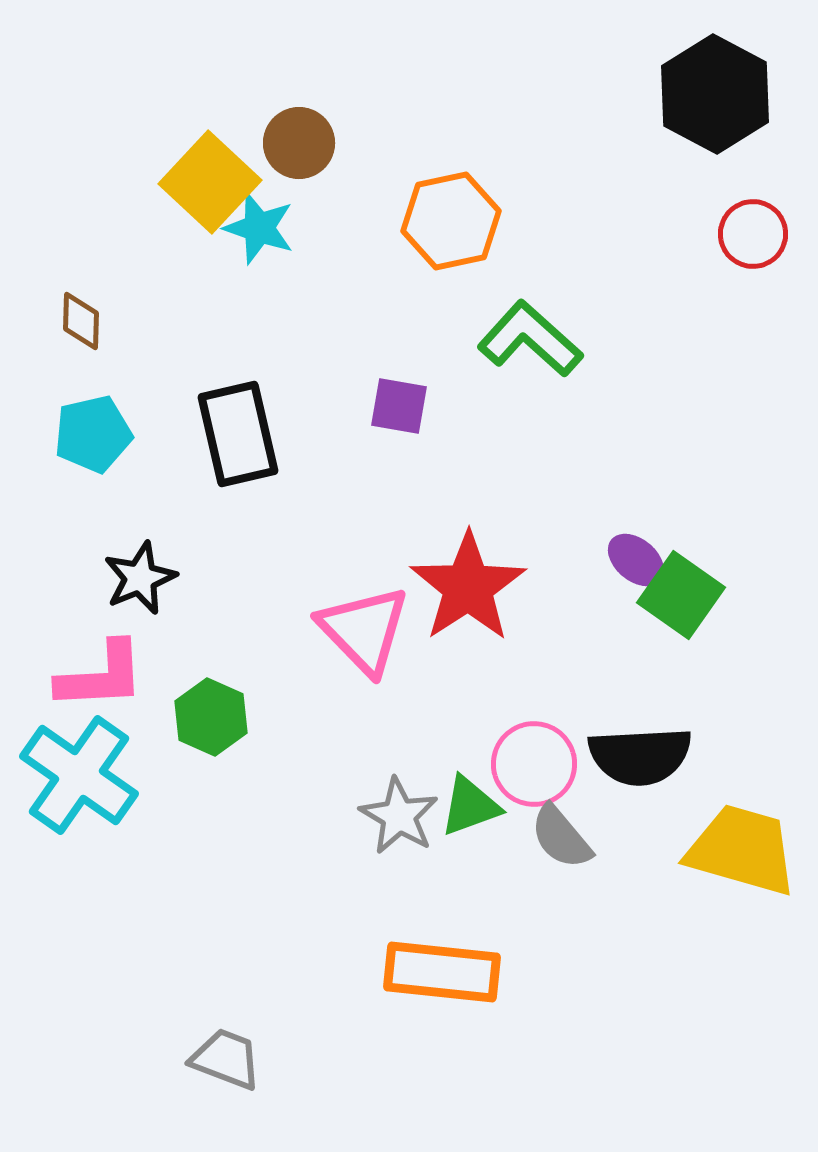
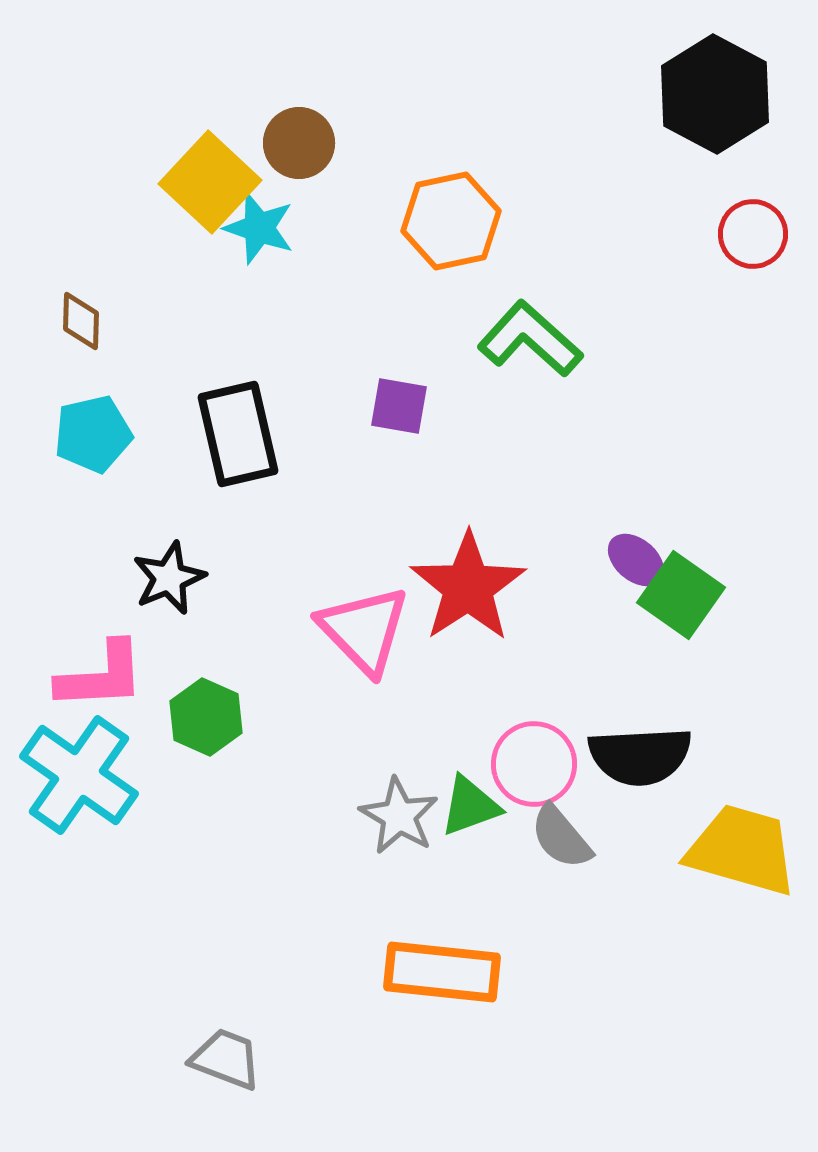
black star: moved 29 px right
green hexagon: moved 5 px left
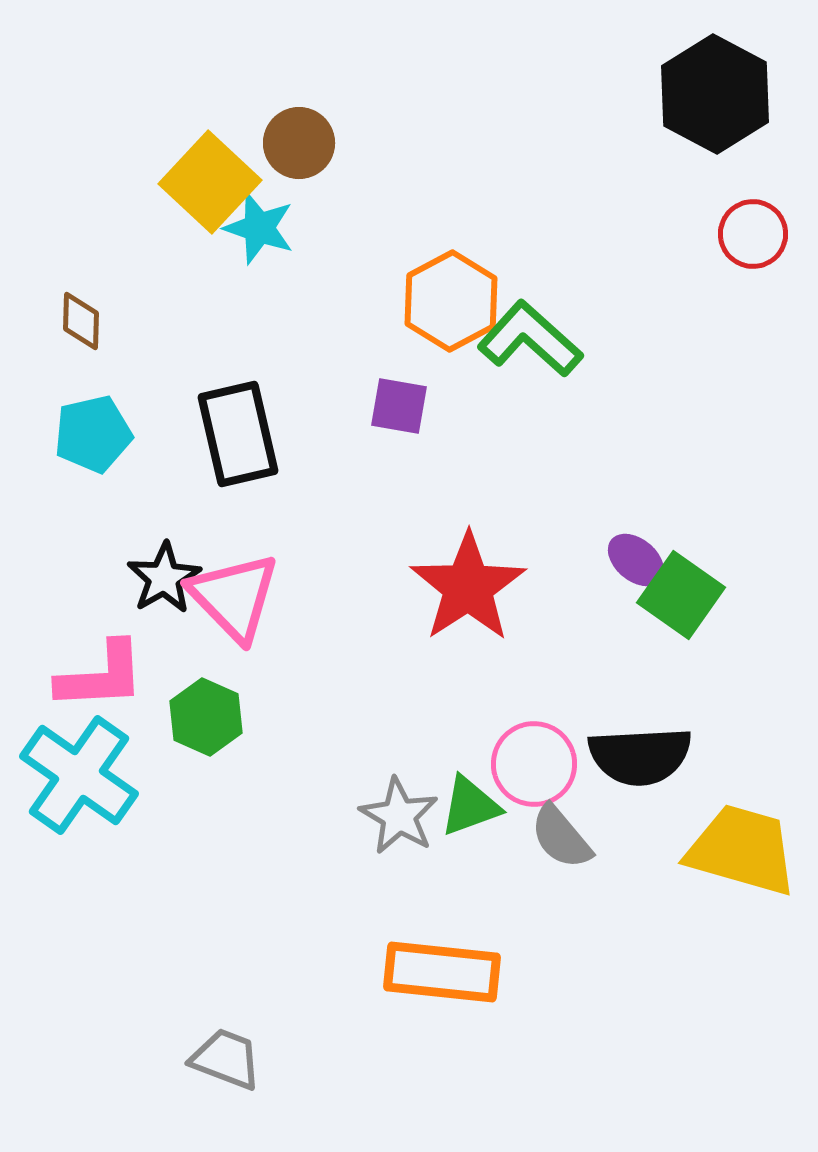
orange hexagon: moved 80 px down; rotated 16 degrees counterclockwise
black star: moved 5 px left; rotated 8 degrees counterclockwise
pink triangle: moved 130 px left, 33 px up
